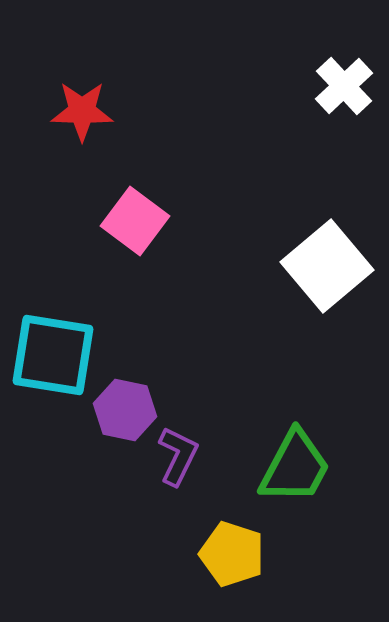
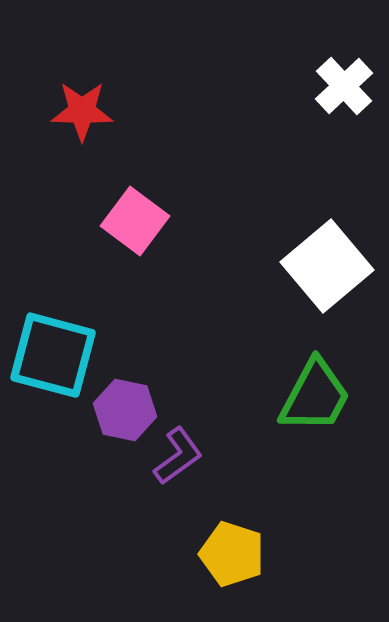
cyan square: rotated 6 degrees clockwise
purple L-shape: rotated 28 degrees clockwise
green trapezoid: moved 20 px right, 71 px up
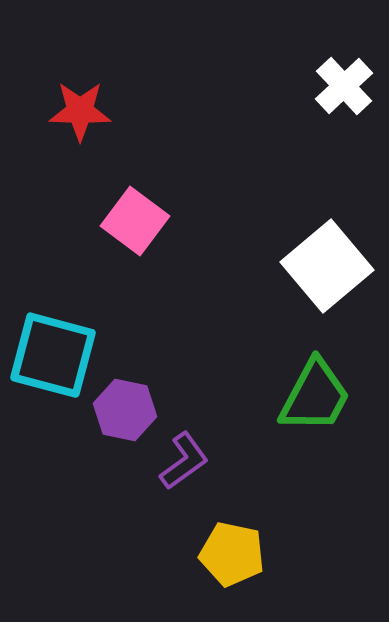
red star: moved 2 px left
purple L-shape: moved 6 px right, 5 px down
yellow pentagon: rotated 6 degrees counterclockwise
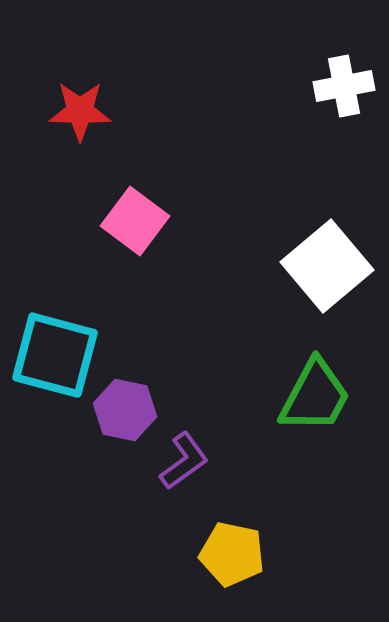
white cross: rotated 32 degrees clockwise
cyan square: moved 2 px right
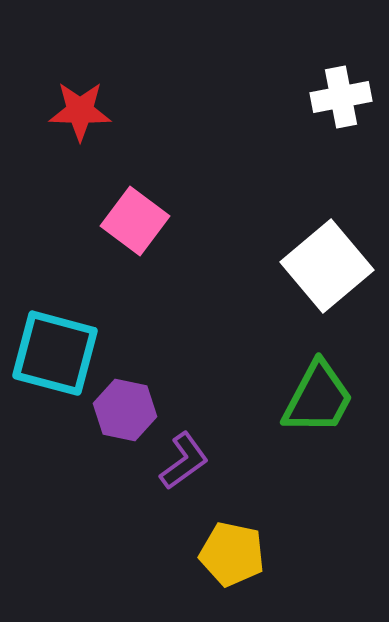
white cross: moved 3 px left, 11 px down
cyan square: moved 2 px up
green trapezoid: moved 3 px right, 2 px down
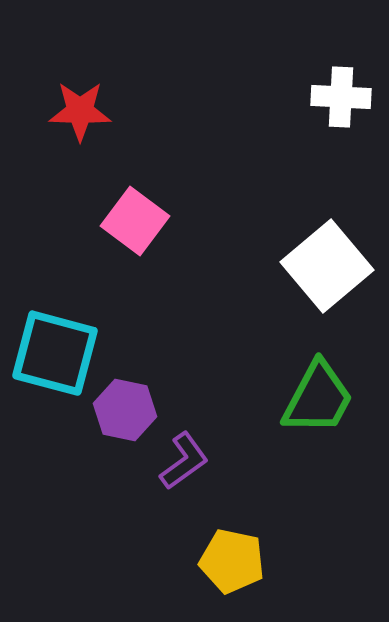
white cross: rotated 14 degrees clockwise
yellow pentagon: moved 7 px down
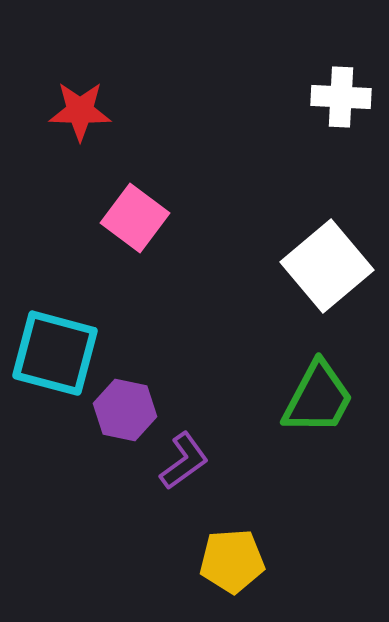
pink square: moved 3 px up
yellow pentagon: rotated 16 degrees counterclockwise
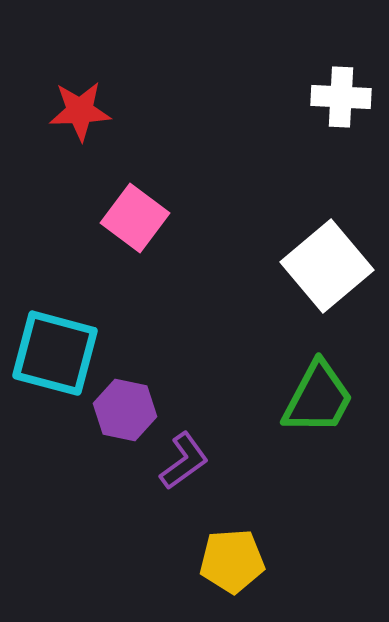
red star: rotated 4 degrees counterclockwise
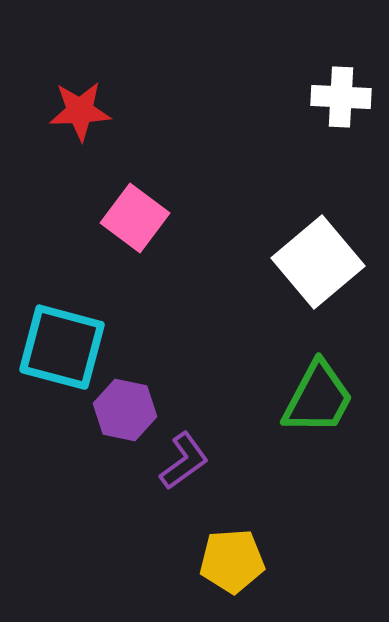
white square: moved 9 px left, 4 px up
cyan square: moved 7 px right, 6 px up
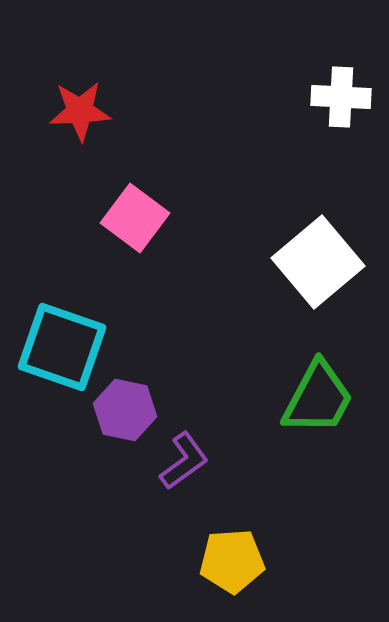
cyan square: rotated 4 degrees clockwise
